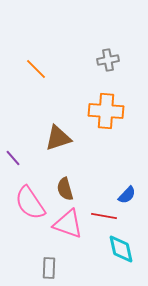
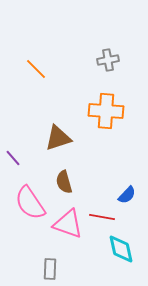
brown semicircle: moved 1 px left, 7 px up
red line: moved 2 px left, 1 px down
gray rectangle: moved 1 px right, 1 px down
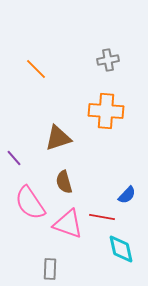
purple line: moved 1 px right
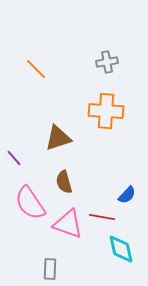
gray cross: moved 1 px left, 2 px down
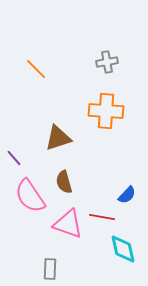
pink semicircle: moved 7 px up
cyan diamond: moved 2 px right
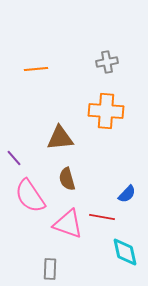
orange line: rotated 50 degrees counterclockwise
brown triangle: moved 2 px right; rotated 12 degrees clockwise
brown semicircle: moved 3 px right, 3 px up
blue semicircle: moved 1 px up
cyan diamond: moved 2 px right, 3 px down
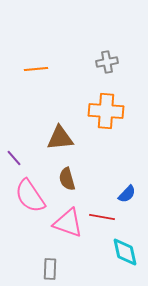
pink triangle: moved 1 px up
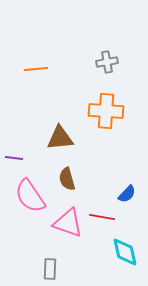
purple line: rotated 42 degrees counterclockwise
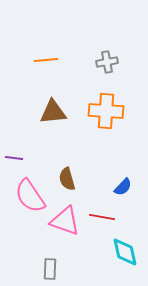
orange line: moved 10 px right, 9 px up
brown triangle: moved 7 px left, 26 px up
blue semicircle: moved 4 px left, 7 px up
pink triangle: moved 3 px left, 2 px up
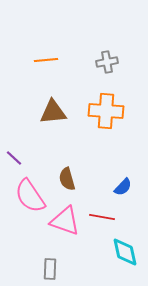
purple line: rotated 36 degrees clockwise
